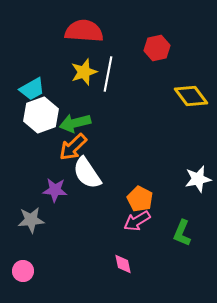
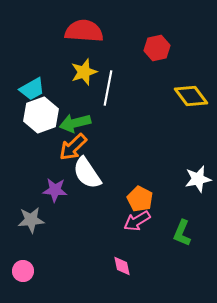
white line: moved 14 px down
pink diamond: moved 1 px left, 2 px down
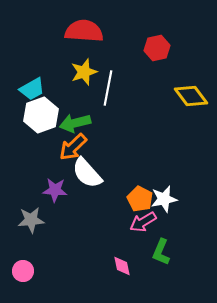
white semicircle: rotated 8 degrees counterclockwise
white star: moved 34 px left, 20 px down
pink arrow: moved 6 px right, 1 px down
green L-shape: moved 21 px left, 19 px down
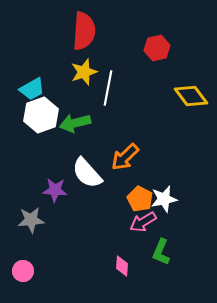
red semicircle: rotated 90 degrees clockwise
orange arrow: moved 52 px right, 10 px down
pink diamond: rotated 15 degrees clockwise
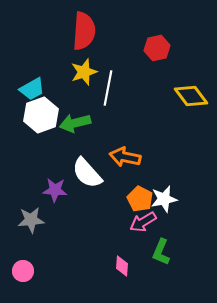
orange arrow: rotated 56 degrees clockwise
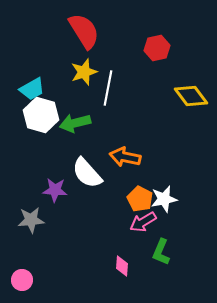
red semicircle: rotated 36 degrees counterclockwise
white hexagon: rotated 24 degrees counterclockwise
pink circle: moved 1 px left, 9 px down
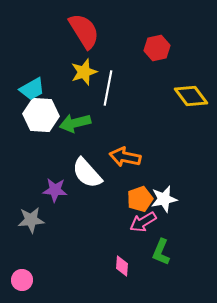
white hexagon: rotated 12 degrees counterclockwise
orange pentagon: rotated 25 degrees clockwise
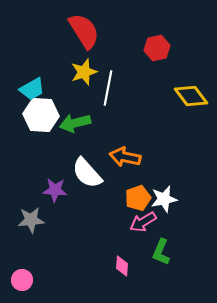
orange pentagon: moved 2 px left, 1 px up
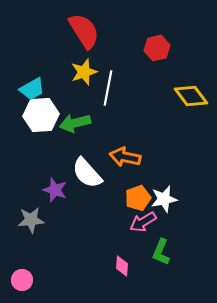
white hexagon: rotated 8 degrees counterclockwise
purple star: rotated 15 degrees clockwise
